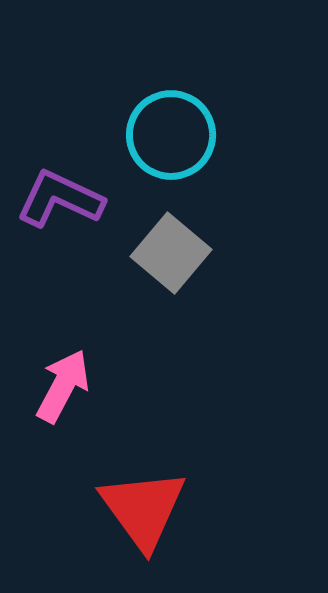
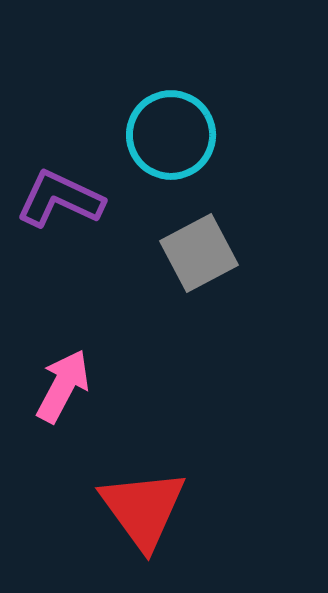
gray square: moved 28 px right; rotated 22 degrees clockwise
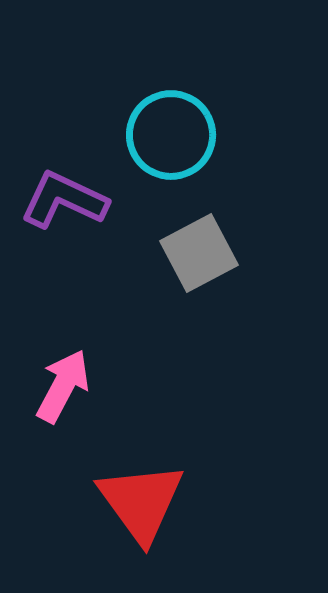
purple L-shape: moved 4 px right, 1 px down
red triangle: moved 2 px left, 7 px up
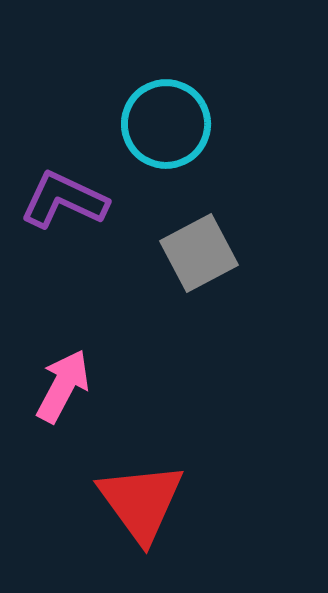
cyan circle: moved 5 px left, 11 px up
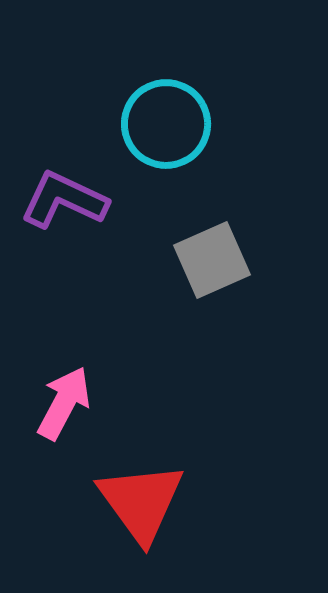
gray square: moved 13 px right, 7 px down; rotated 4 degrees clockwise
pink arrow: moved 1 px right, 17 px down
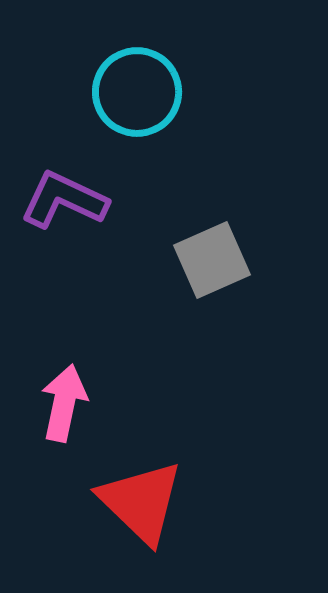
cyan circle: moved 29 px left, 32 px up
pink arrow: rotated 16 degrees counterclockwise
red triangle: rotated 10 degrees counterclockwise
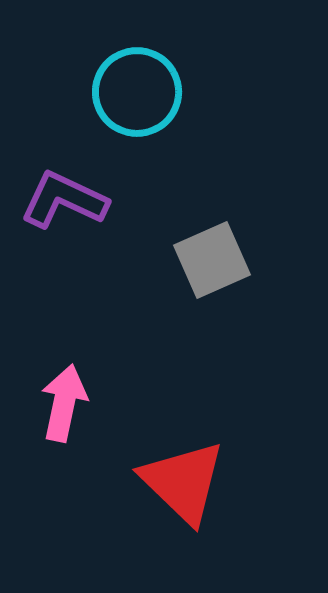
red triangle: moved 42 px right, 20 px up
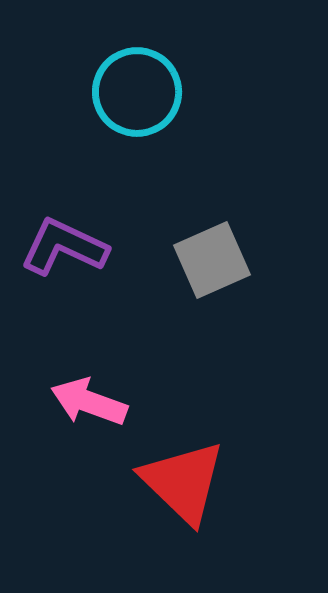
purple L-shape: moved 47 px down
pink arrow: moved 25 px right, 1 px up; rotated 82 degrees counterclockwise
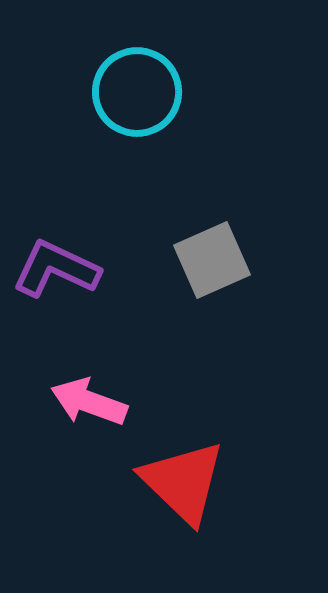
purple L-shape: moved 8 px left, 22 px down
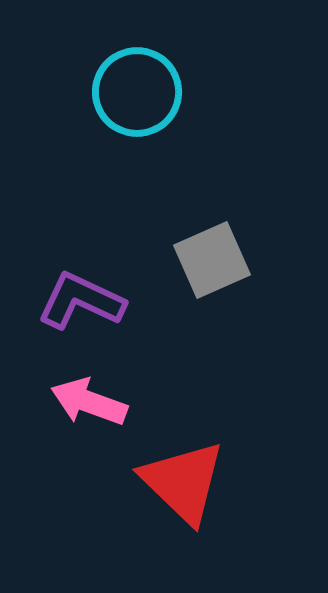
purple L-shape: moved 25 px right, 32 px down
